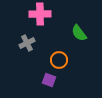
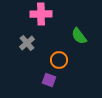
pink cross: moved 1 px right
green semicircle: moved 3 px down
gray cross: rotated 14 degrees counterclockwise
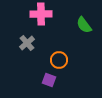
green semicircle: moved 5 px right, 11 px up
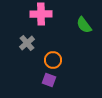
orange circle: moved 6 px left
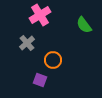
pink cross: moved 1 px left, 1 px down; rotated 30 degrees counterclockwise
purple square: moved 9 px left
